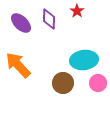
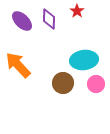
purple ellipse: moved 1 px right, 2 px up
pink circle: moved 2 px left, 1 px down
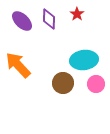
red star: moved 3 px down
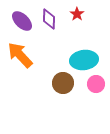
orange arrow: moved 2 px right, 10 px up
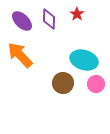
cyan ellipse: rotated 24 degrees clockwise
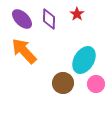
purple ellipse: moved 2 px up
orange arrow: moved 4 px right, 4 px up
cyan ellipse: rotated 76 degrees counterclockwise
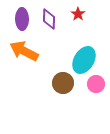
red star: moved 1 px right
purple ellipse: rotated 45 degrees clockwise
orange arrow: rotated 20 degrees counterclockwise
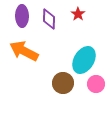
purple ellipse: moved 3 px up
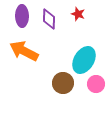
red star: rotated 16 degrees counterclockwise
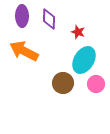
red star: moved 18 px down
